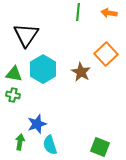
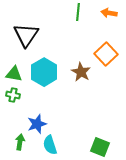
cyan hexagon: moved 1 px right, 3 px down
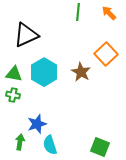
orange arrow: rotated 35 degrees clockwise
black triangle: rotated 32 degrees clockwise
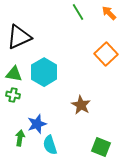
green line: rotated 36 degrees counterclockwise
black triangle: moved 7 px left, 2 px down
brown star: moved 33 px down
green arrow: moved 4 px up
green square: moved 1 px right
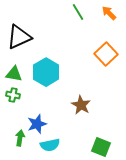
cyan hexagon: moved 2 px right
cyan semicircle: rotated 84 degrees counterclockwise
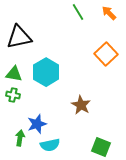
black triangle: rotated 12 degrees clockwise
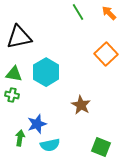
green cross: moved 1 px left
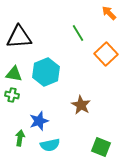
green line: moved 21 px down
black triangle: rotated 8 degrees clockwise
cyan hexagon: rotated 8 degrees clockwise
blue star: moved 2 px right, 3 px up
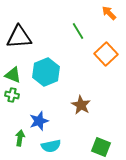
green line: moved 2 px up
green triangle: moved 1 px left, 1 px down; rotated 12 degrees clockwise
cyan semicircle: moved 1 px right, 1 px down
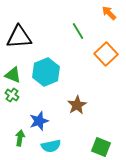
green cross: rotated 24 degrees clockwise
brown star: moved 4 px left; rotated 12 degrees clockwise
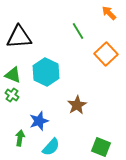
cyan hexagon: rotated 12 degrees counterclockwise
cyan semicircle: moved 1 px down; rotated 36 degrees counterclockwise
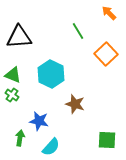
cyan hexagon: moved 5 px right, 2 px down
brown star: moved 2 px left, 1 px up; rotated 24 degrees counterclockwise
blue star: rotated 30 degrees clockwise
green square: moved 6 px right, 7 px up; rotated 18 degrees counterclockwise
